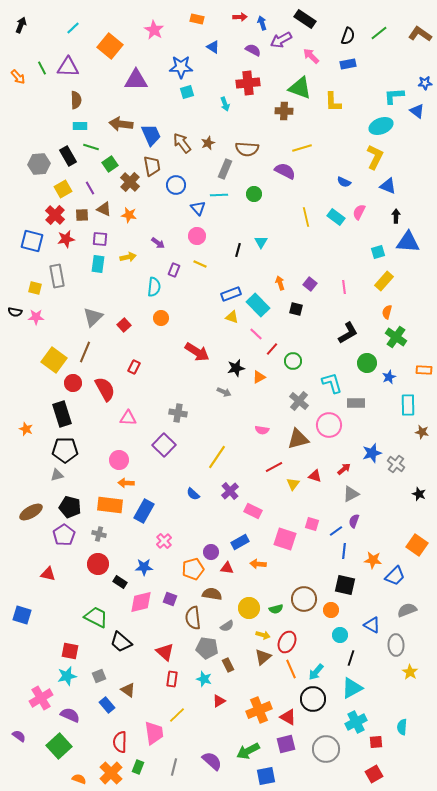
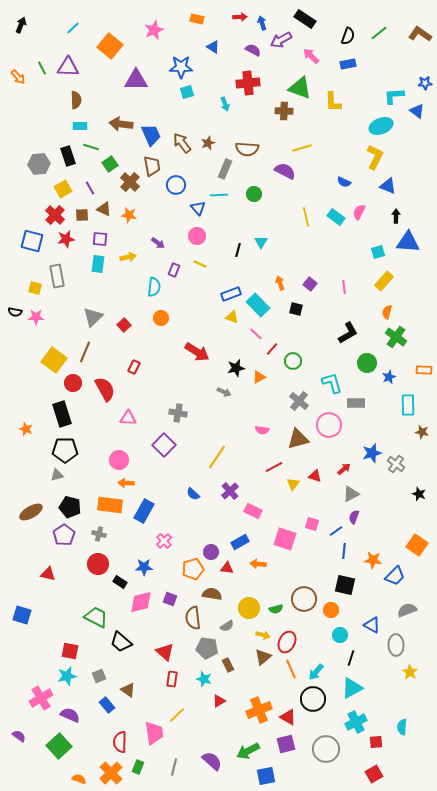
pink star at (154, 30): rotated 18 degrees clockwise
black rectangle at (68, 156): rotated 12 degrees clockwise
purple semicircle at (354, 521): moved 4 px up
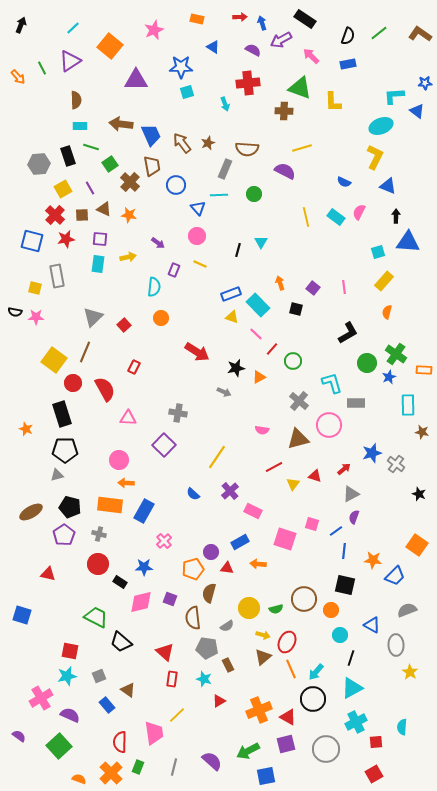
purple triangle at (68, 67): moved 2 px right, 6 px up; rotated 35 degrees counterclockwise
purple square at (310, 284): moved 3 px right, 4 px down
green cross at (396, 337): moved 17 px down
brown semicircle at (212, 594): moved 3 px left, 1 px up; rotated 84 degrees counterclockwise
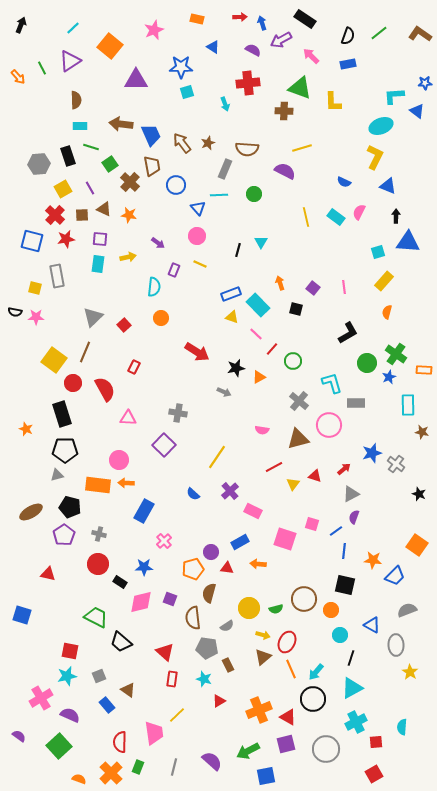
orange rectangle at (110, 505): moved 12 px left, 20 px up
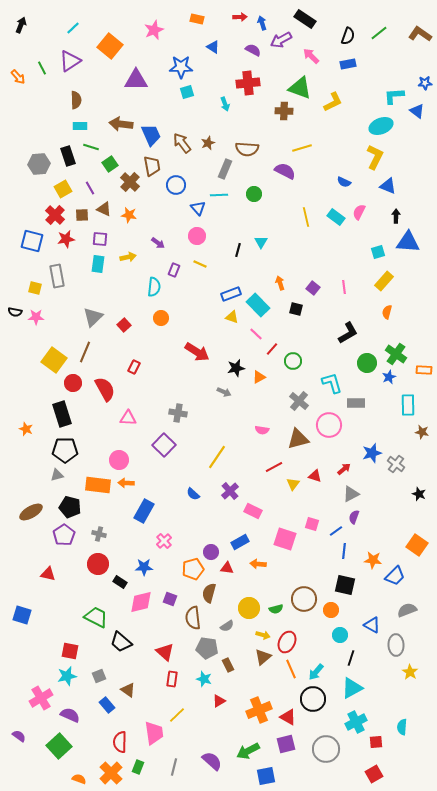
yellow L-shape at (333, 102): rotated 115 degrees counterclockwise
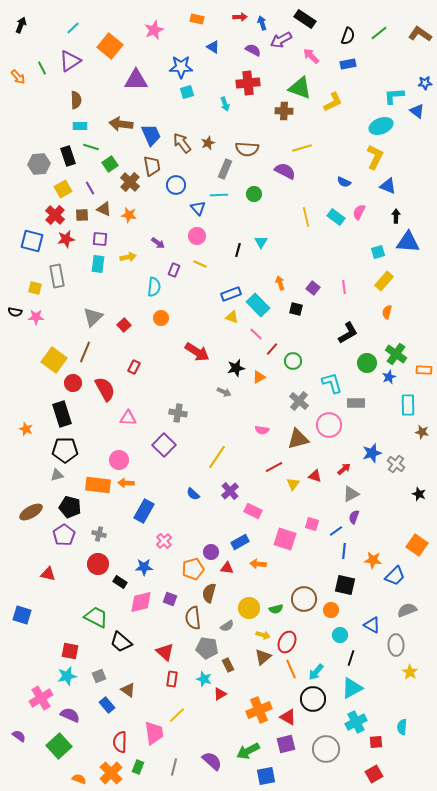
red triangle at (219, 701): moved 1 px right, 7 px up
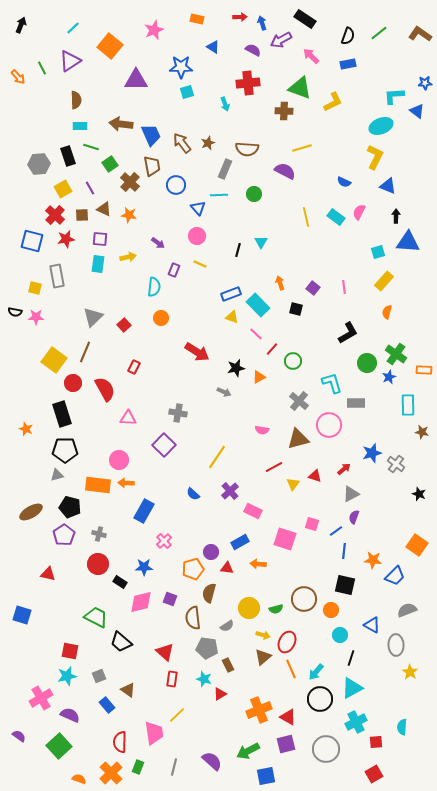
black circle at (313, 699): moved 7 px right
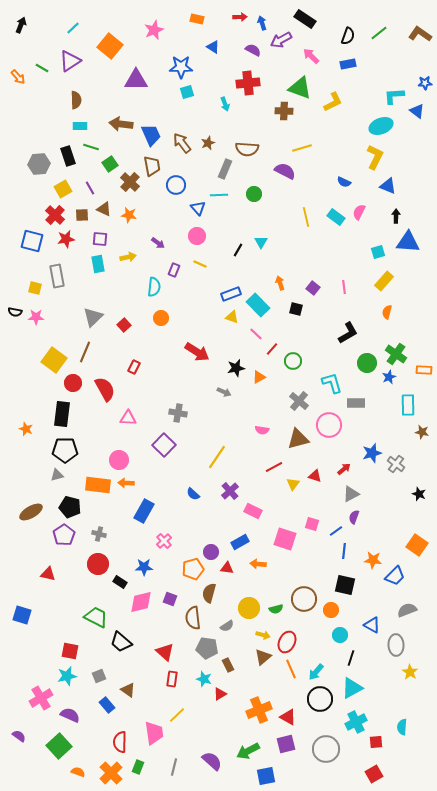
green line at (42, 68): rotated 32 degrees counterclockwise
black line at (238, 250): rotated 16 degrees clockwise
cyan rectangle at (98, 264): rotated 18 degrees counterclockwise
black rectangle at (62, 414): rotated 25 degrees clockwise
orange semicircle at (79, 779): moved 1 px left, 7 px up
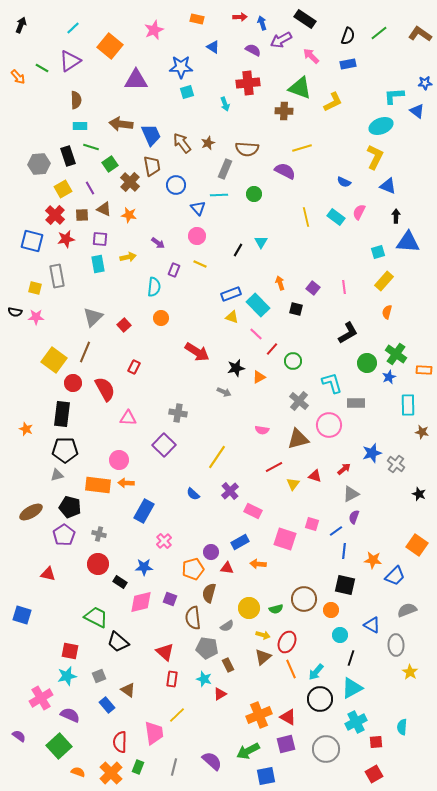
black trapezoid at (121, 642): moved 3 px left
orange cross at (259, 710): moved 5 px down
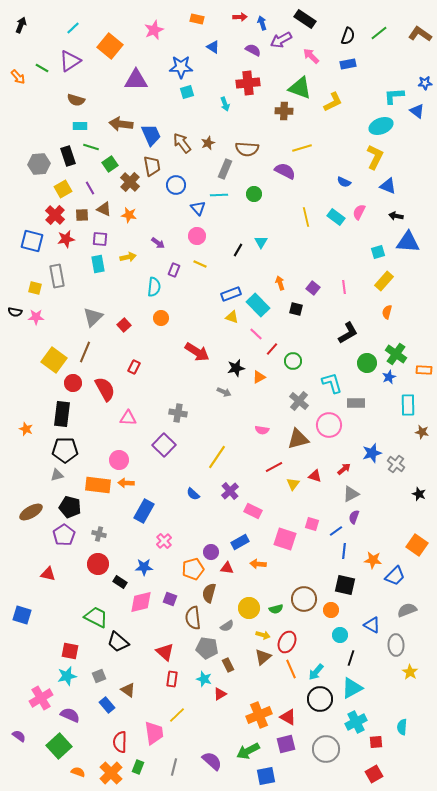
brown semicircle at (76, 100): rotated 108 degrees clockwise
black arrow at (396, 216): rotated 80 degrees counterclockwise
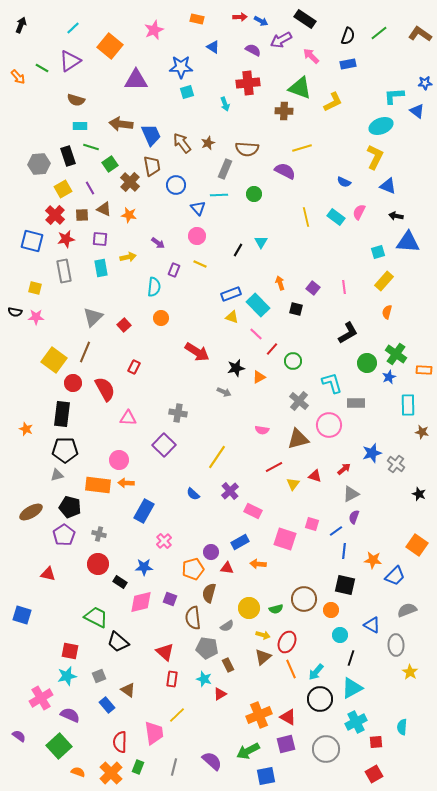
blue arrow at (262, 23): moved 1 px left, 2 px up; rotated 136 degrees clockwise
cyan rectangle at (98, 264): moved 3 px right, 4 px down
gray rectangle at (57, 276): moved 7 px right, 5 px up
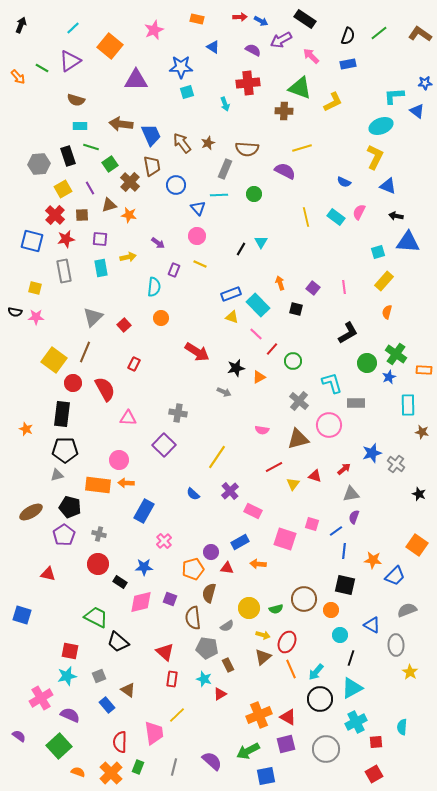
brown triangle at (104, 209): moved 5 px right, 4 px up; rotated 42 degrees counterclockwise
black line at (238, 250): moved 3 px right, 1 px up
red rectangle at (134, 367): moved 3 px up
gray triangle at (351, 494): rotated 18 degrees clockwise
